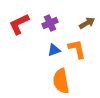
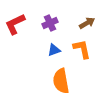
red L-shape: moved 4 px left
orange L-shape: moved 5 px right
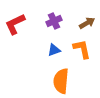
purple cross: moved 4 px right, 2 px up
orange semicircle: rotated 15 degrees clockwise
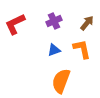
brown arrow: rotated 21 degrees counterclockwise
orange semicircle: rotated 15 degrees clockwise
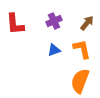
red L-shape: rotated 70 degrees counterclockwise
orange semicircle: moved 19 px right
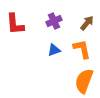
orange semicircle: moved 4 px right
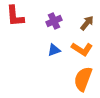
red L-shape: moved 8 px up
orange L-shape: rotated 135 degrees clockwise
orange semicircle: moved 1 px left, 2 px up
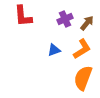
red L-shape: moved 8 px right
purple cross: moved 11 px right, 2 px up
orange L-shape: rotated 65 degrees counterclockwise
orange semicircle: moved 1 px up
